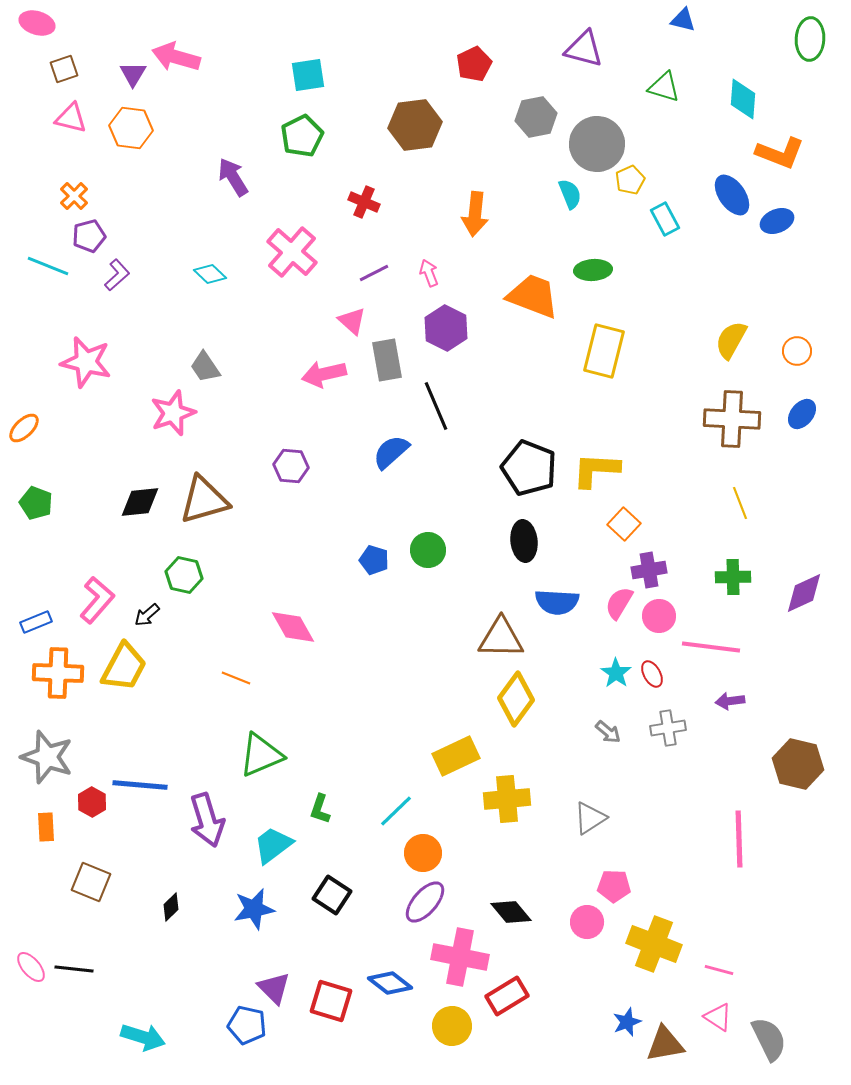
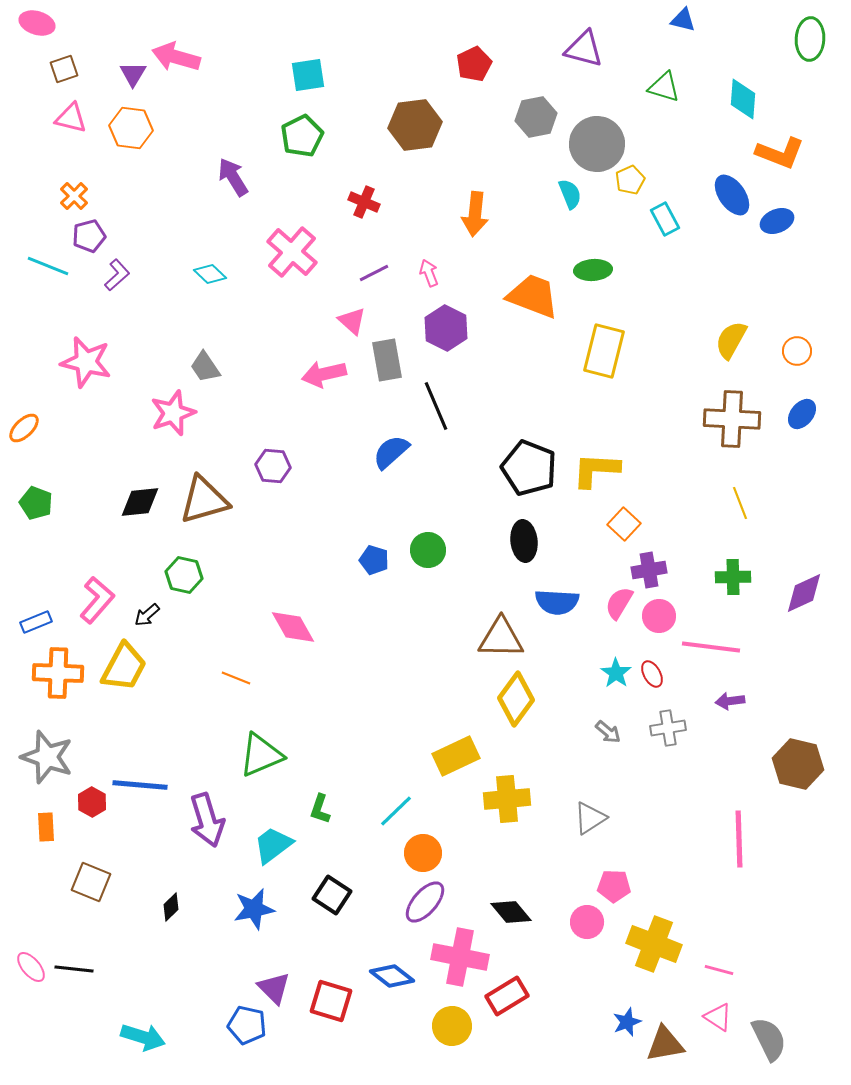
purple hexagon at (291, 466): moved 18 px left
blue diamond at (390, 983): moved 2 px right, 7 px up
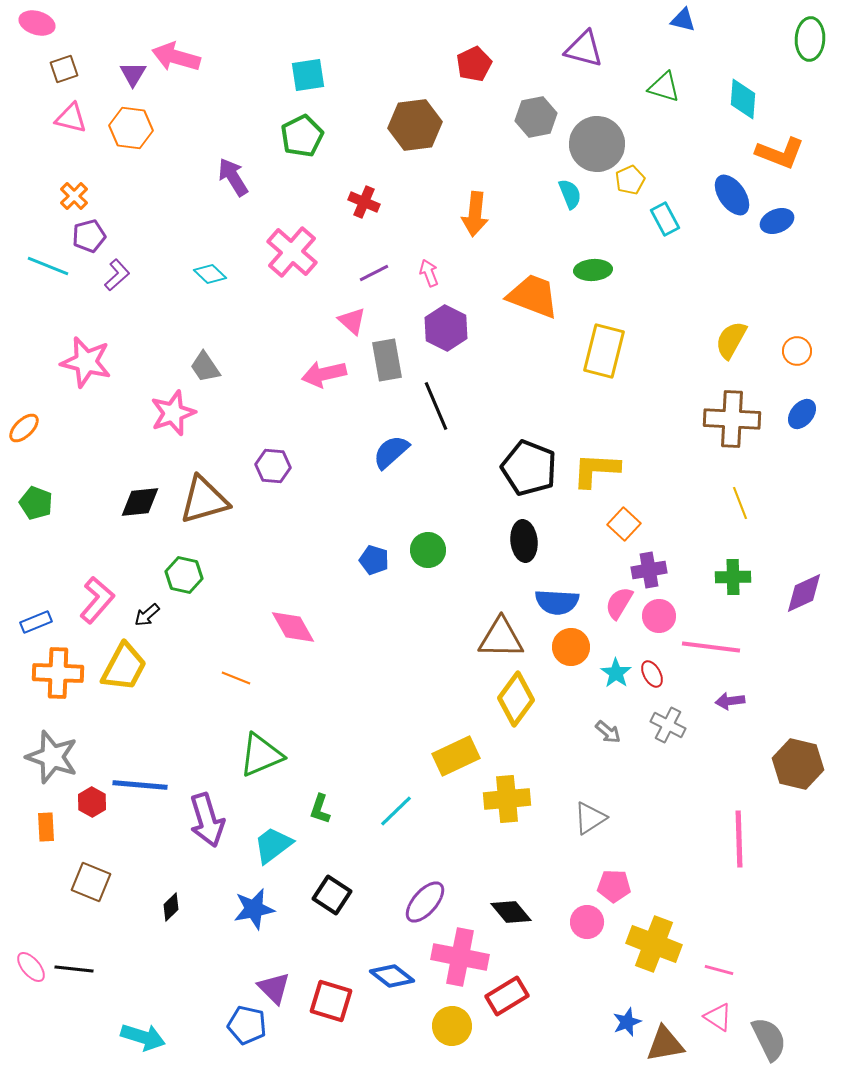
gray cross at (668, 728): moved 3 px up; rotated 36 degrees clockwise
gray star at (47, 757): moved 5 px right
orange circle at (423, 853): moved 148 px right, 206 px up
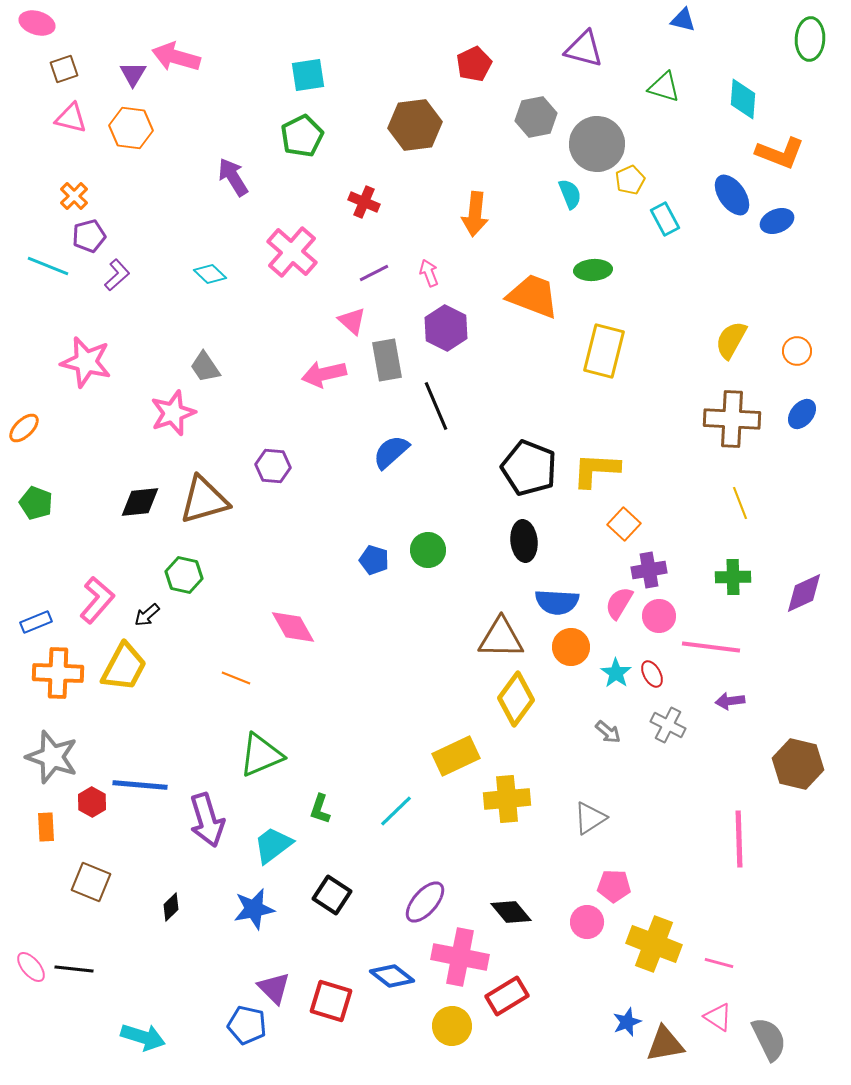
pink line at (719, 970): moved 7 px up
